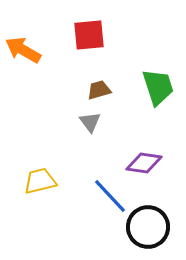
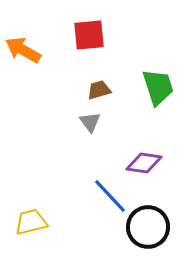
yellow trapezoid: moved 9 px left, 41 px down
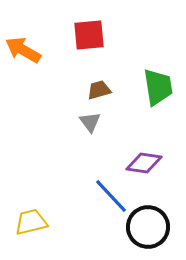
green trapezoid: rotated 9 degrees clockwise
blue line: moved 1 px right
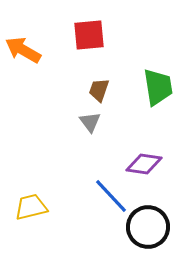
brown trapezoid: rotated 55 degrees counterclockwise
purple diamond: moved 1 px down
yellow trapezoid: moved 15 px up
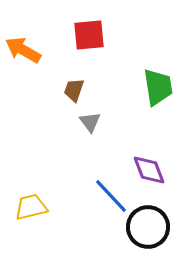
brown trapezoid: moved 25 px left
purple diamond: moved 5 px right, 6 px down; rotated 60 degrees clockwise
